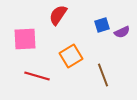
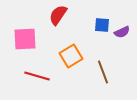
blue square: rotated 21 degrees clockwise
brown line: moved 3 px up
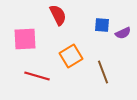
red semicircle: rotated 120 degrees clockwise
purple semicircle: moved 1 px right, 1 px down
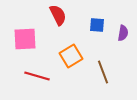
blue square: moved 5 px left
purple semicircle: rotated 56 degrees counterclockwise
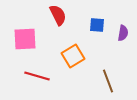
orange square: moved 2 px right
brown line: moved 5 px right, 9 px down
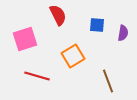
pink square: rotated 15 degrees counterclockwise
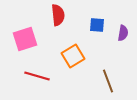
red semicircle: rotated 20 degrees clockwise
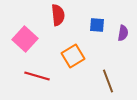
pink square: rotated 30 degrees counterclockwise
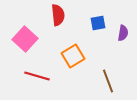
blue square: moved 1 px right, 2 px up; rotated 14 degrees counterclockwise
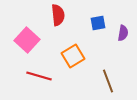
pink square: moved 2 px right, 1 px down
red line: moved 2 px right
